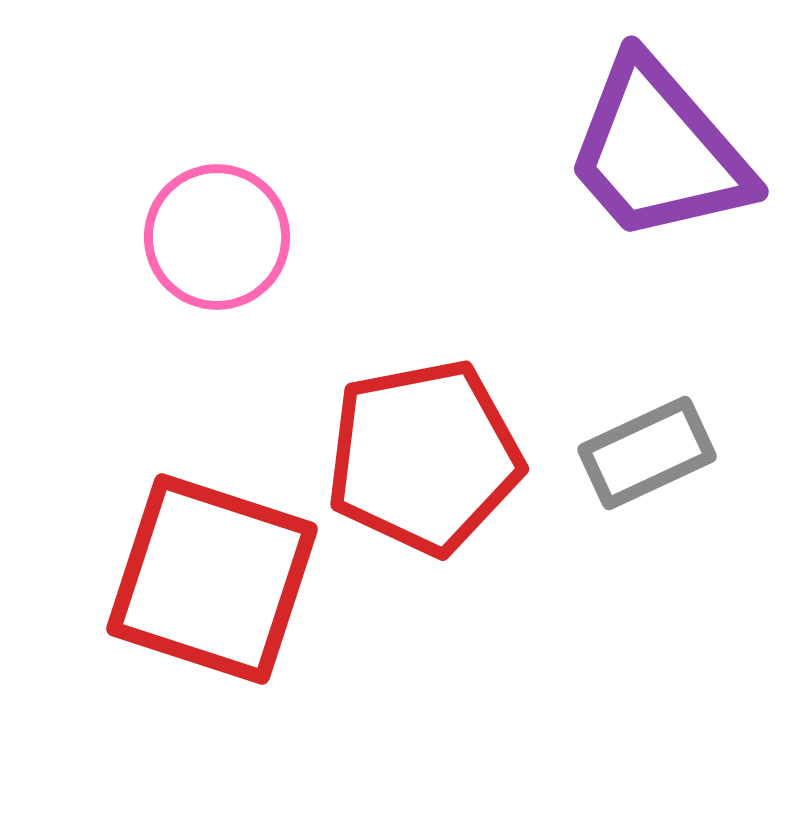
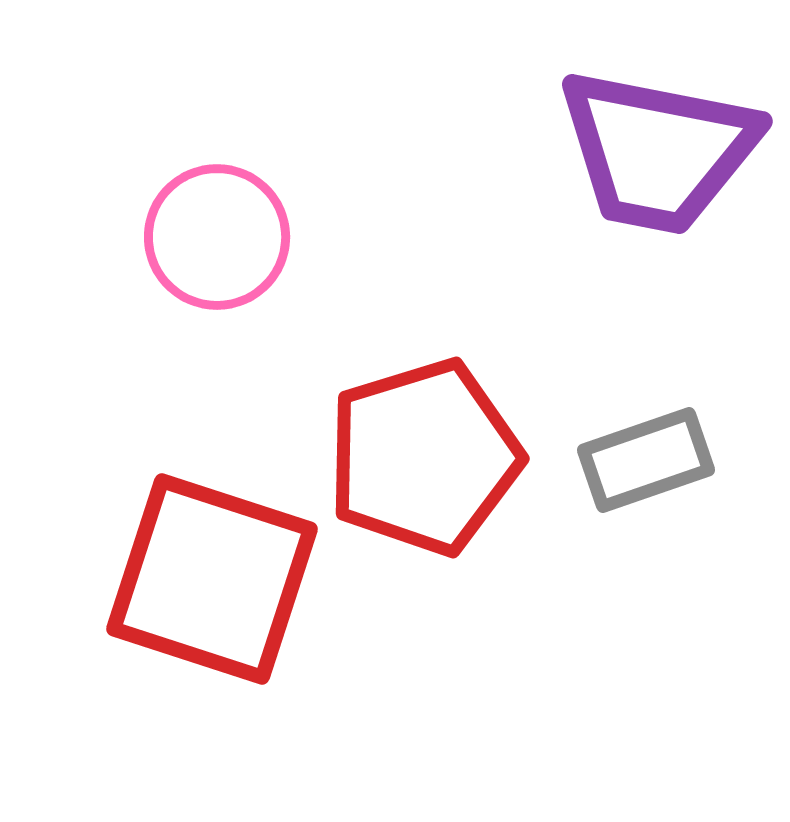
purple trapezoid: rotated 38 degrees counterclockwise
gray rectangle: moved 1 px left, 7 px down; rotated 6 degrees clockwise
red pentagon: rotated 6 degrees counterclockwise
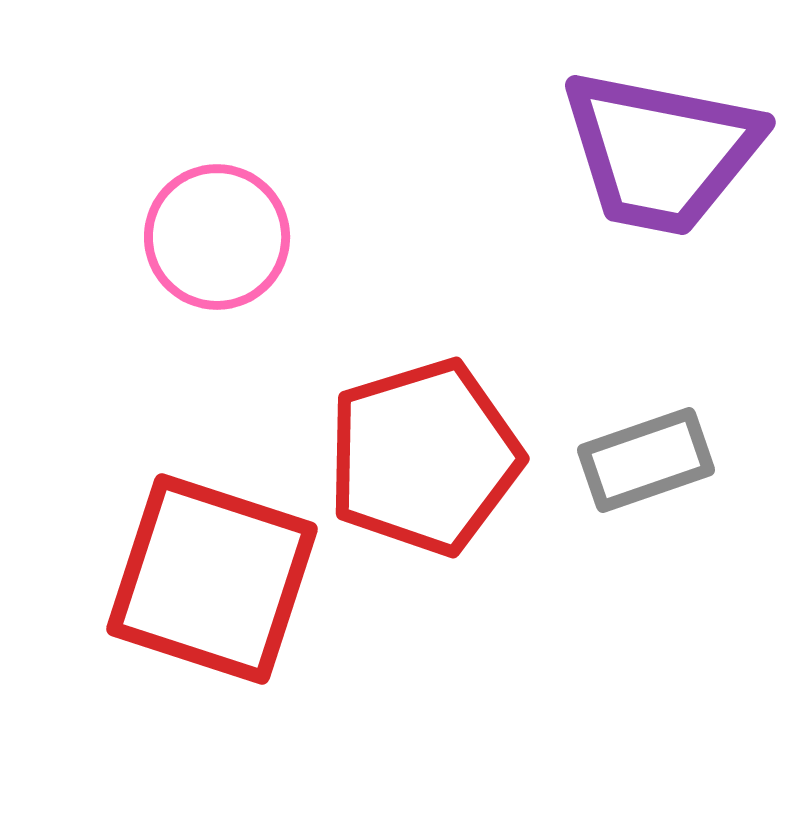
purple trapezoid: moved 3 px right, 1 px down
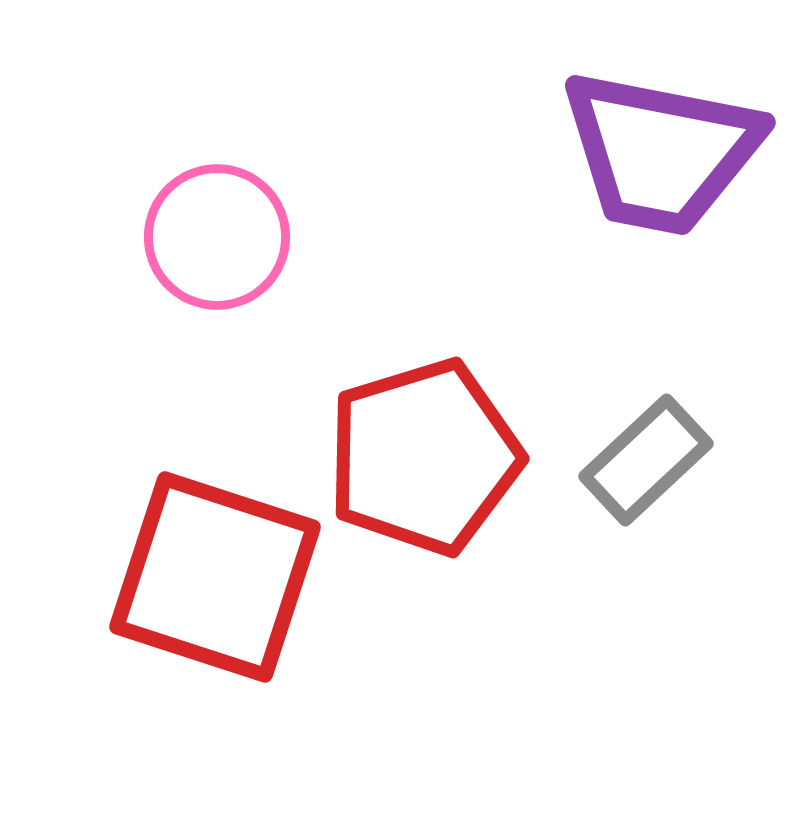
gray rectangle: rotated 24 degrees counterclockwise
red square: moved 3 px right, 2 px up
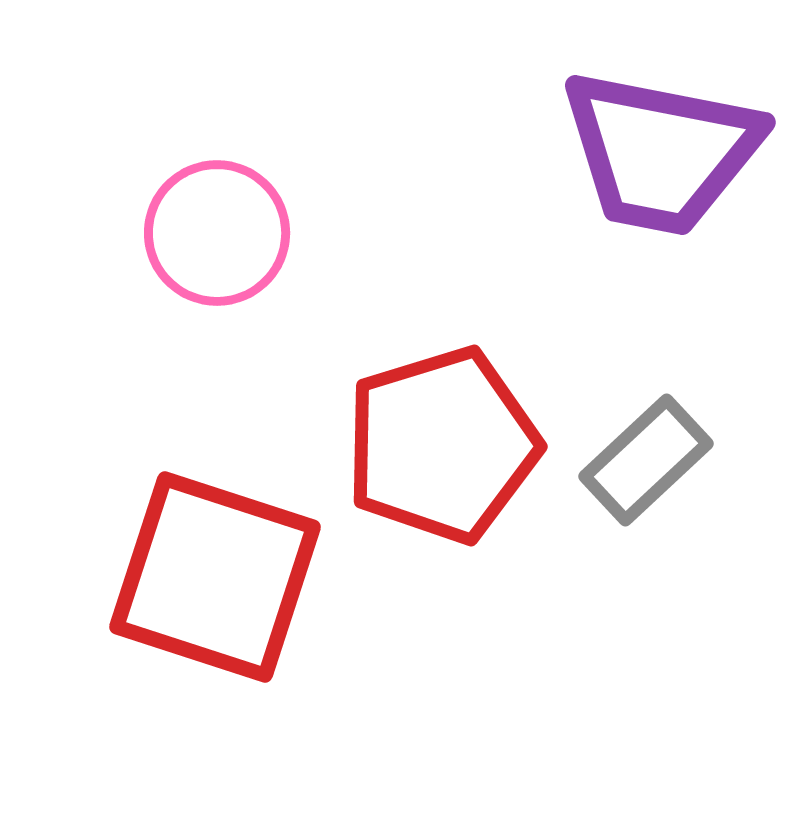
pink circle: moved 4 px up
red pentagon: moved 18 px right, 12 px up
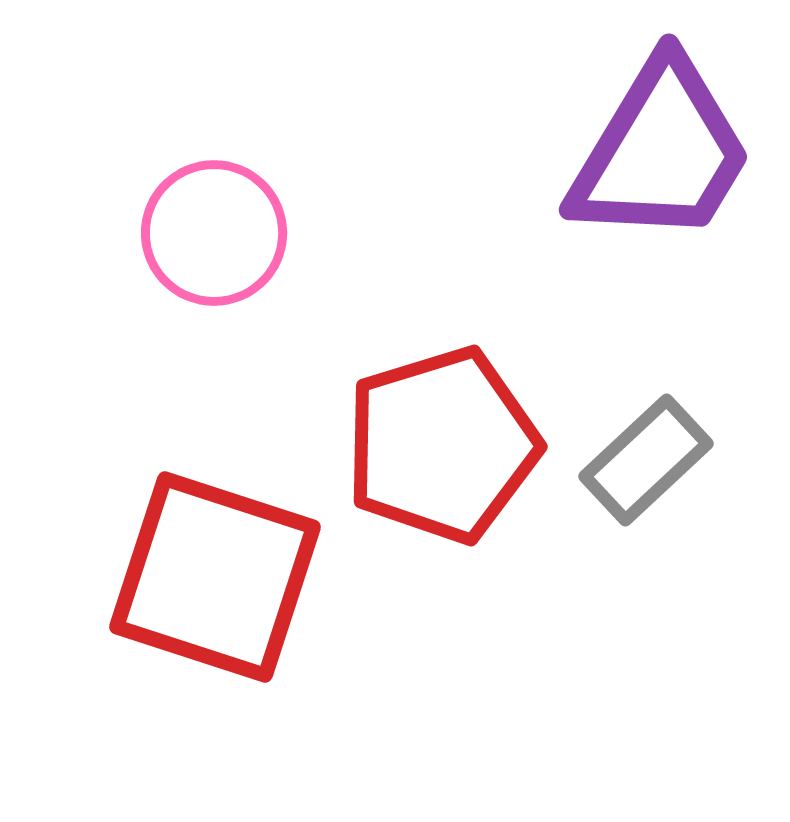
purple trapezoid: rotated 70 degrees counterclockwise
pink circle: moved 3 px left
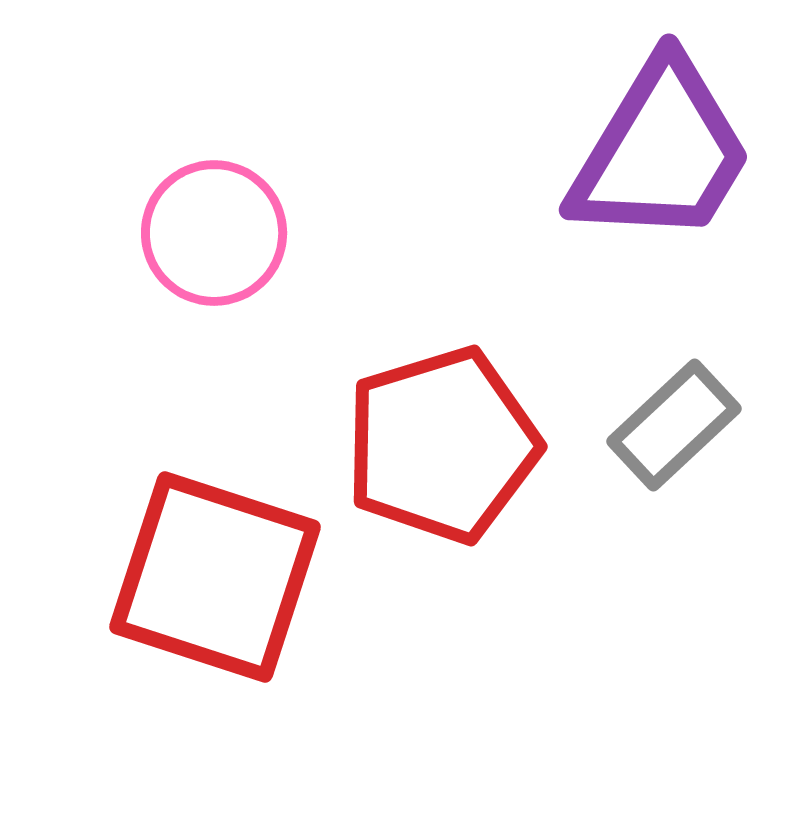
gray rectangle: moved 28 px right, 35 px up
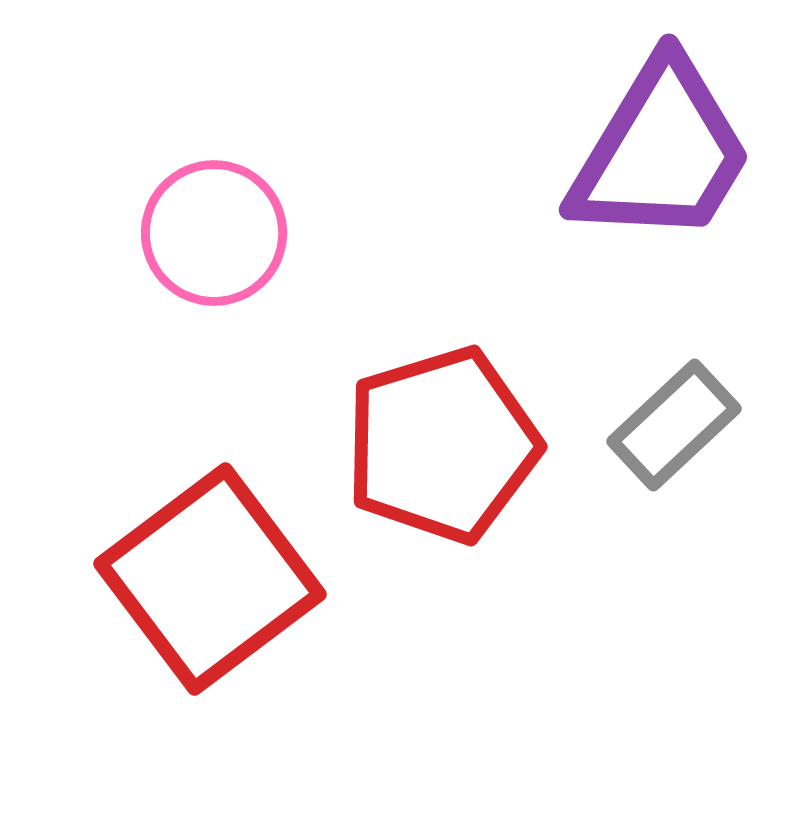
red square: moved 5 px left, 2 px down; rotated 35 degrees clockwise
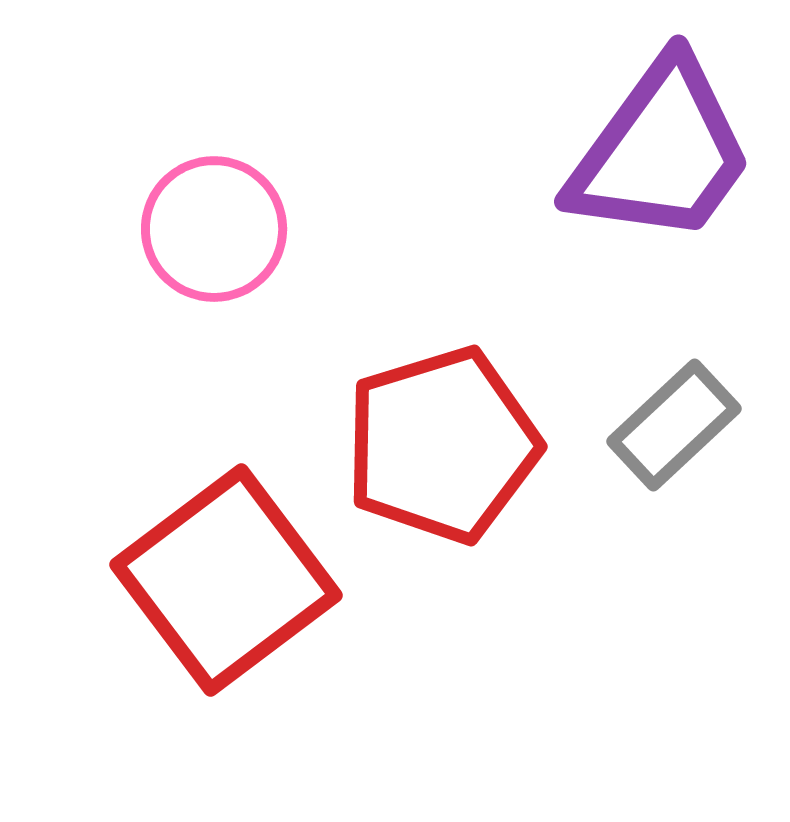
purple trapezoid: rotated 5 degrees clockwise
pink circle: moved 4 px up
red square: moved 16 px right, 1 px down
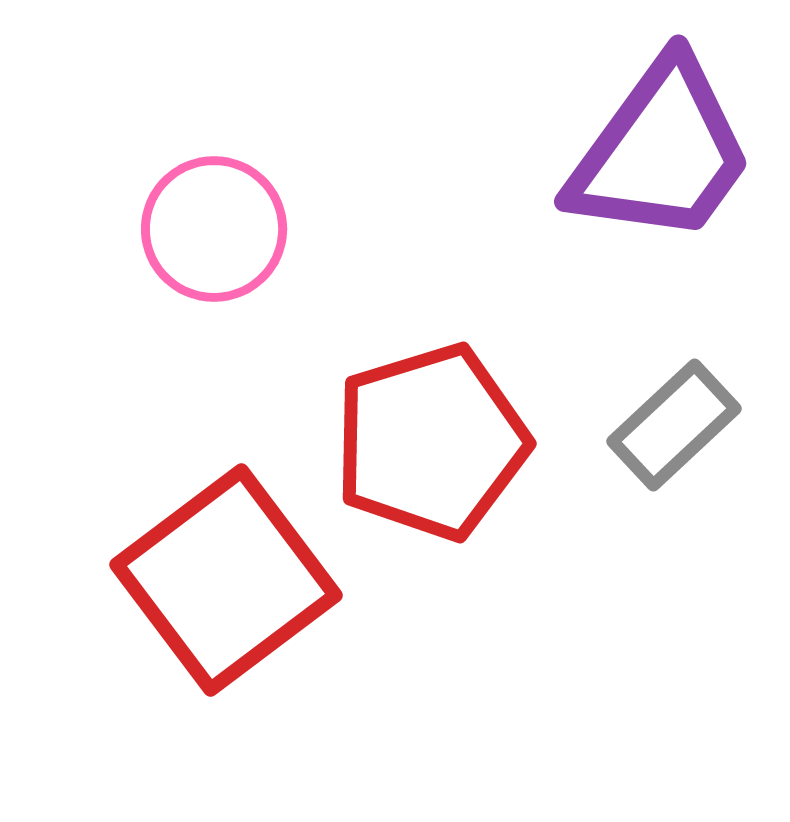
red pentagon: moved 11 px left, 3 px up
